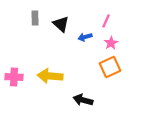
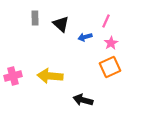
pink cross: moved 1 px left, 1 px up; rotated 18 degrees counterclockwise
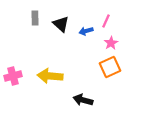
blue arrow: moved 1 px right, 6 px up
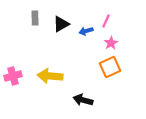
black triangle: rotated 48 degrees clockwise
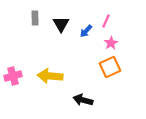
black triangle: rotated 30 degrees counterclockwise
blue arrow: rotated 32 degrees counterclockwise
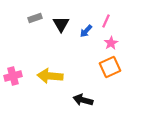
gray rectangle: rotated 72 degrees clockwise
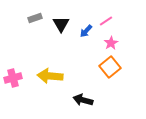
pink line: rotated 32 degrees clockwise
orange square: rotated 15 degrees counterclockwise
pink cross: moved 2 px down
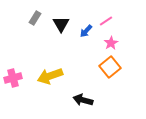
gray rectangle: rotated 40 degrees counterclockwise
yellow arrow: rotated 25 degrees counterclockwise
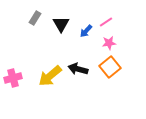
pink line: moved 1 px down
pink star: moved 2 px left; rotated 24 degrees clockwise
yellow arrow: rotated 20 degrees counterclockwise
black arrow: moved 5 px left, 31 px up
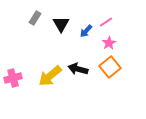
pink star: rotated 24 degrees counterclockwise
